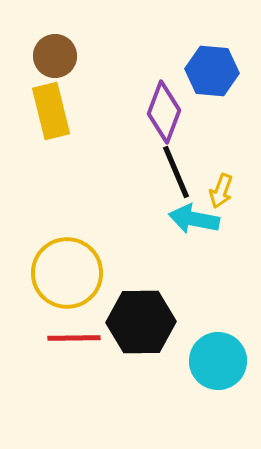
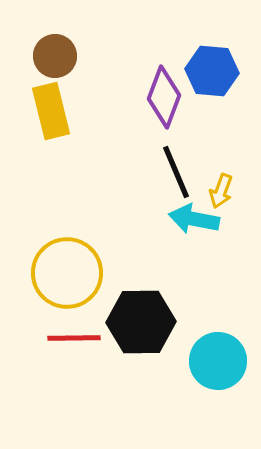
purple diamond: moved 15 px up
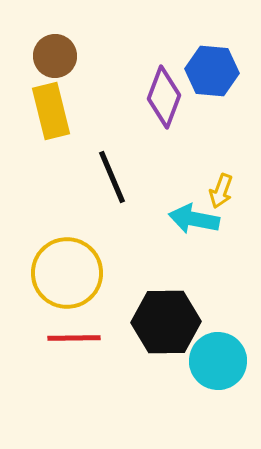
black line: moved 64 px left, 5 px down
black hexagon: moved 25 px right
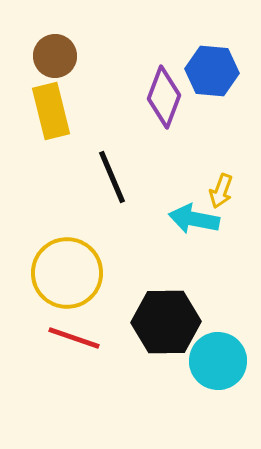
red line: rotated 20 degrees clockwise
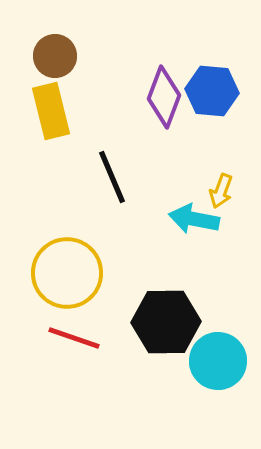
blue hexagon: moved 20 px down
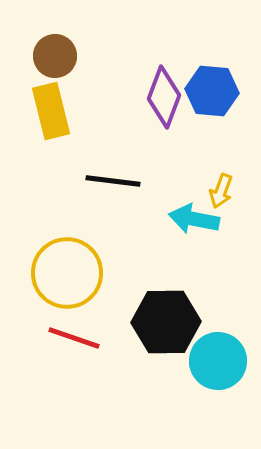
black line: moved 1 px right, 4 px down; rotated 60 degrees counterclockwise
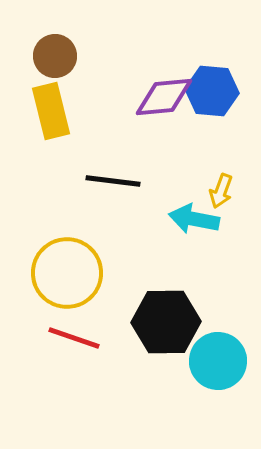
purple diamond: rotated 64 degrees clockwise
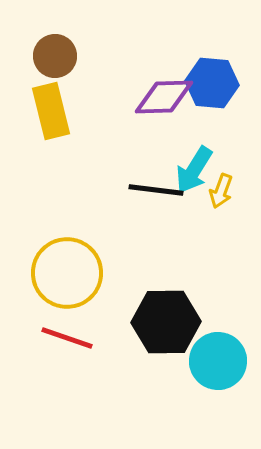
blue hexagon: moved 8 px up
purple diamond: rotated 4 degrees clockwise
black line: moved 43 px right, 9 px down
cyan arrow: moved 49 px up; rotated 69 degrees counterclockwise
red line: moved 7 px left
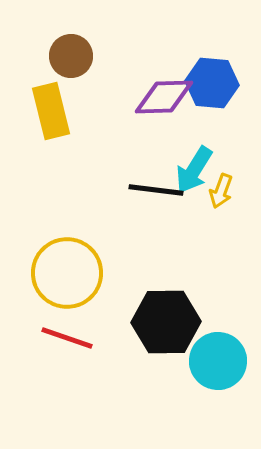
brown circle: moved 16 px right
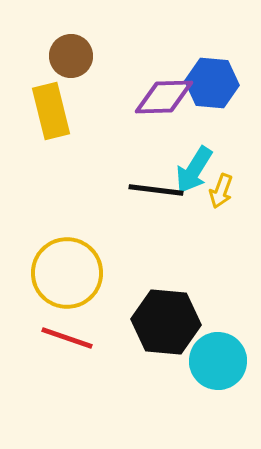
black hexagon: rotated 6 degrees clockwise
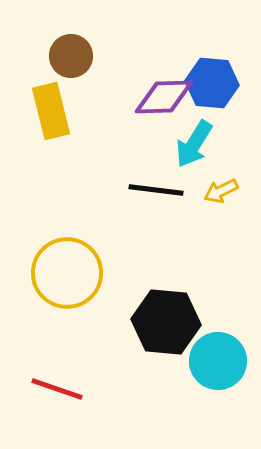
cyan arrow: moved 26 px up
yellow arrow: rotated 44 degrees clockwise
red line: moved 10 px left, 51 px down
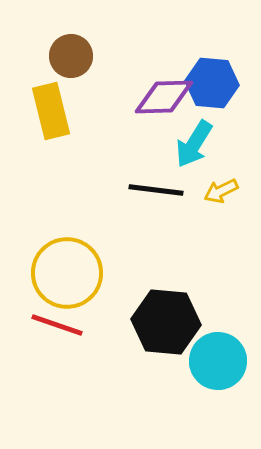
red line: moved 64 px up
